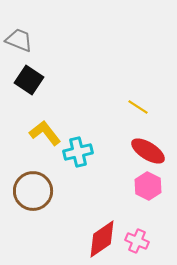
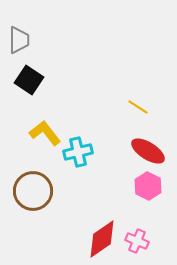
gray trapezoid: rotated 68 degrees clockwise
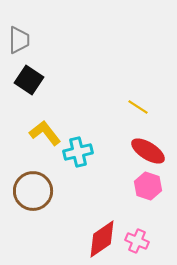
pink hexagon: rotated 8 degrees counterclockwise
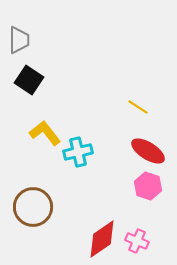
brown circle: moved 16 px down
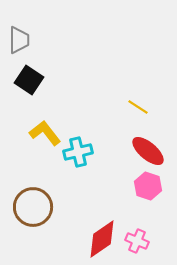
red ellipse: rotated 8 degrees clockwise
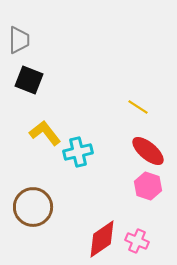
black square: rotated 12 degrees counterclockwise
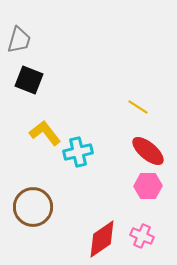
gray trapezoid: rotated 16 degrees clockwise
pink hexagon: rotated 20 degrees counterclockwise
pink cross: moved 5 px right, 5 px up
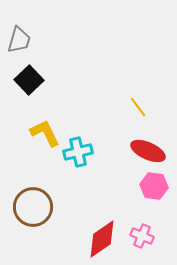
black square: rotated 24 degrees clockwise
yellow line: rotated 20 degrees clockwise
yellow L-shape: rotated 12 degrees clockwise
red ellipse: rotated 16 degrees counterclockwise
pink hexagon: moved 6 px right; rotated 8 degrees clockwise
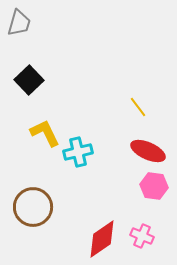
gray trapezoid: moved 17 px up
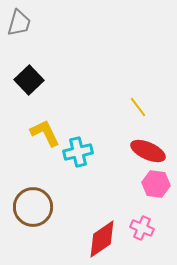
pink hexagon: moved 2 px right, 2 px up
pink cross: moved 8 px up
